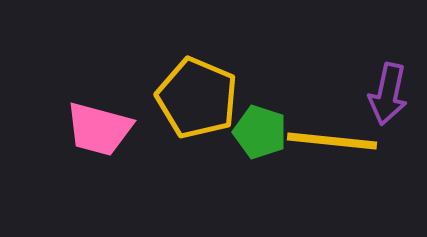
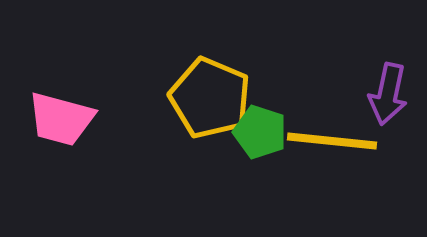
yellow pentagon: moved 13 px right
pink trapezoid: moved 38 px left, 10 px up
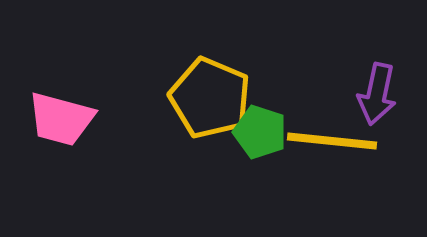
purple arrow: moved 11 px left
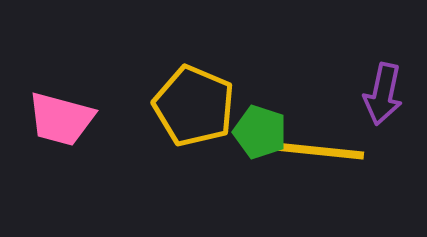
purple arrow: moved 6 px right
yellow pentagon: moved 16 px left, 8 px down
yellow line: moved 13 px left, 10 px down
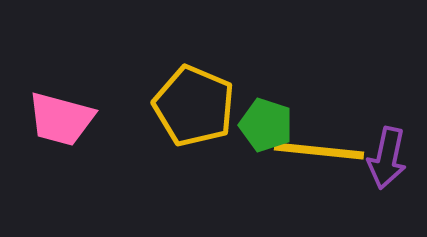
purple arrow: moved 4 px right, 64 px down
green pentagon: moved 6 px right, 7 px up
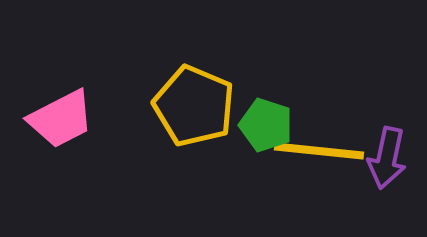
pink trapezoid: rotated 42 degrees counterclockwise
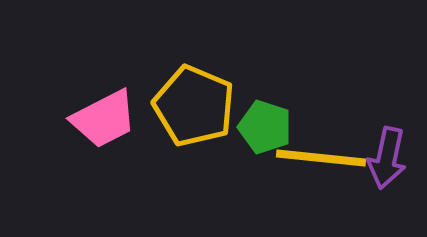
pink trapezoid: moved 43 px right
green pentagon: moved 1 px left, 2 px down
yellow line: moved 2 px right, 7 px down
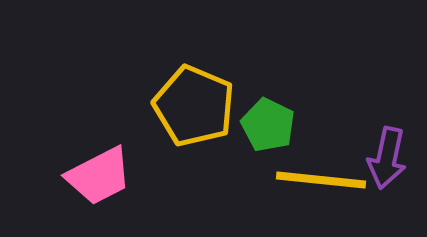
pink trapezoid: moved 5 px left, 57 px down
green pentagon: moved 3 px right, 2 px up; rotated 8 degrees clockwise
yellow line: moved 22 px down
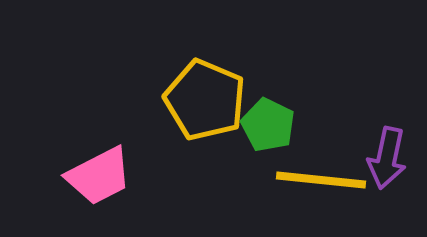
yellow pentagon: moved 11 px right, 6 px up
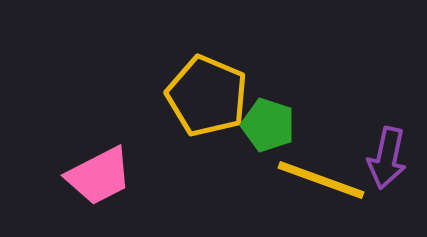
yellow pentagon: moved 2 px right, 4 px up
green pentagon: rotated 8 degrees counterclockwise
yellow line: rotated 14 degrees clockwise
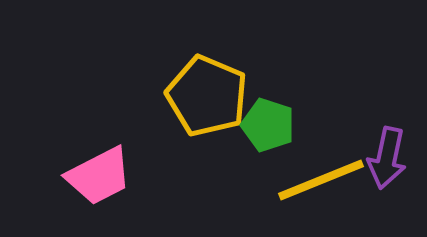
yellow line: rotated 42 degrees counterclockwise
